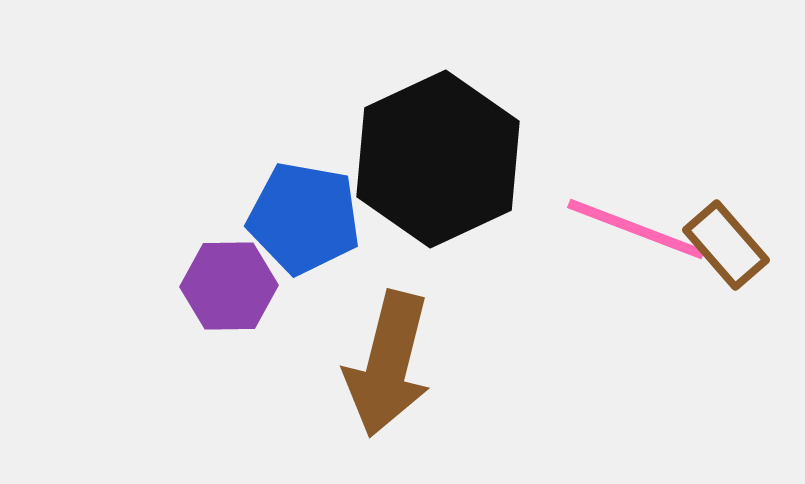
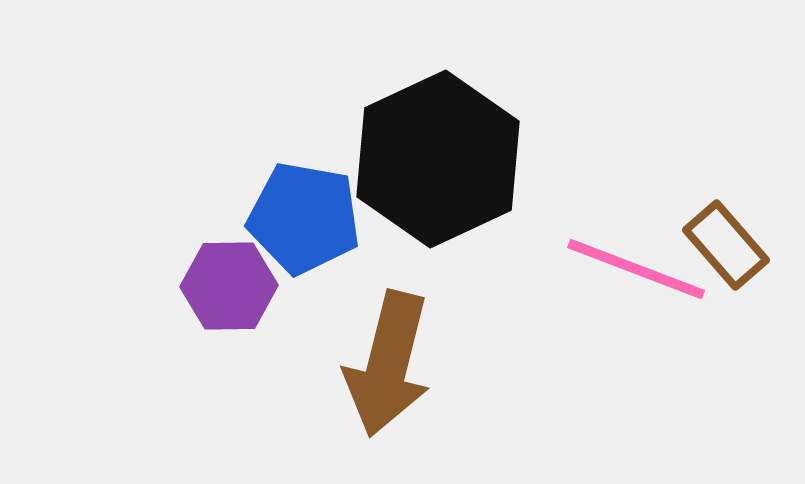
pink line: moved 40 px down
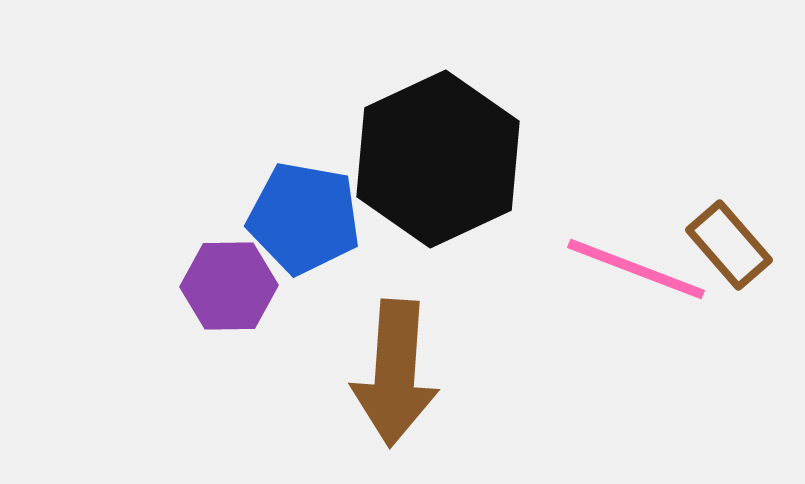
brown rectangle: moved 3 px right
brown arrow: moved 7 px right, 9 px down; rotated 10 degrees counterclockwise
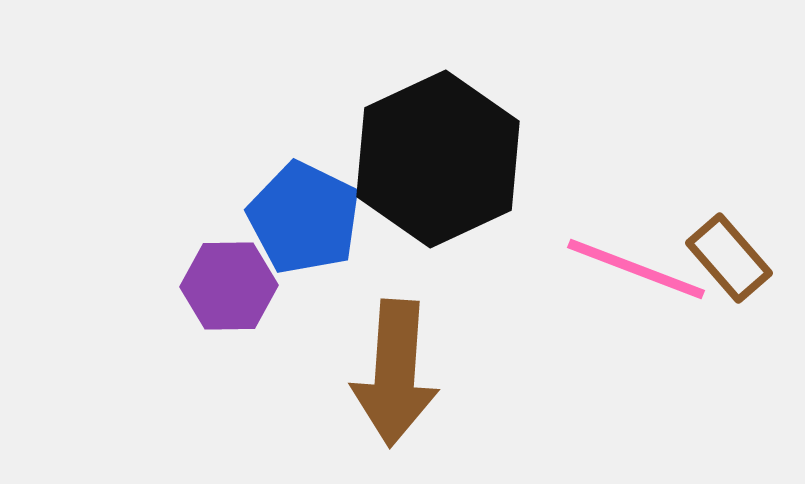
blue pentagon: rotated 16 degrees clockwise
brown rectangle: moved 13 px down
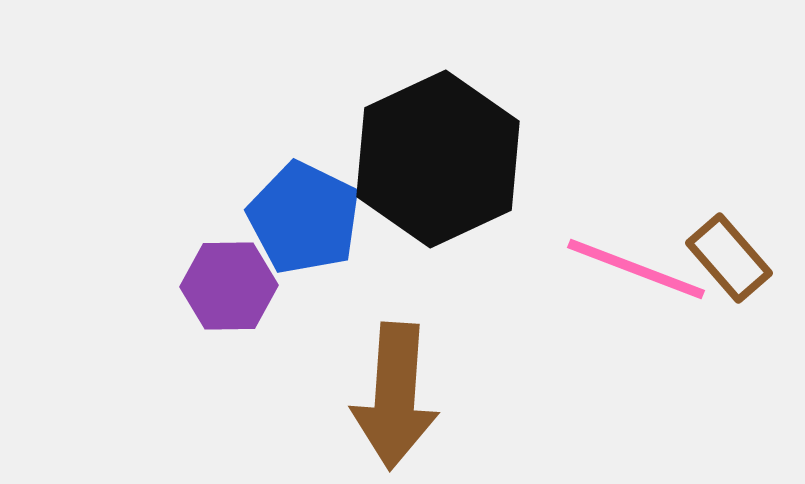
brown arrow: moved 23 px down
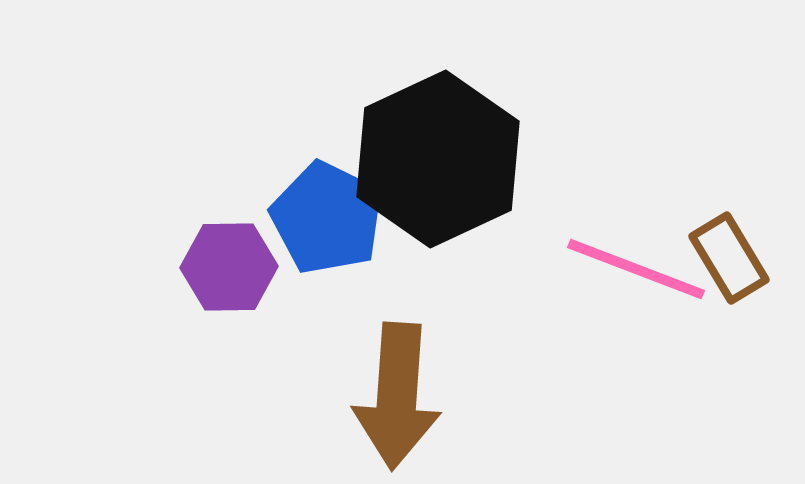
blue pentagon: moved 23 px right
brown rectangle: rotated 10 degrees clockwise
purple hexagon: moved 19 px up
brown arrow: moved 2 px right
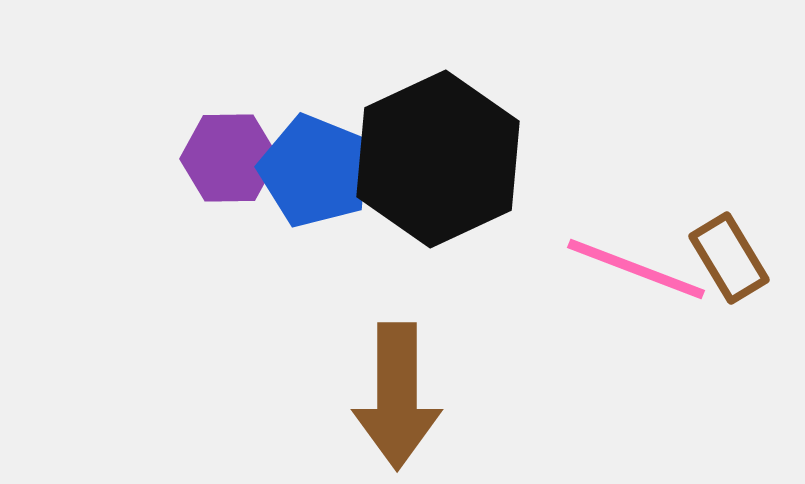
blue pentagon: moved 12 px left, 47 px up; rotated 4 degrees counterclockwise
purple hexagon: moved 109 px up
brown arrow: rotated 4 degrees counterclockwise
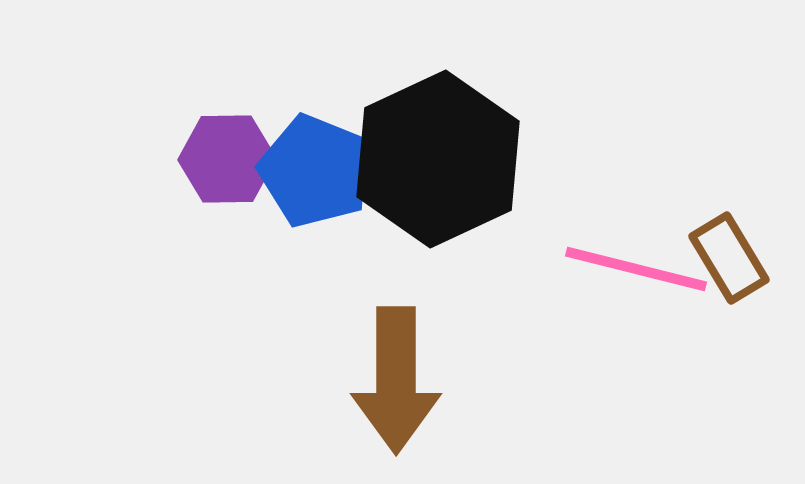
purple hexagon: moved 2 px left, 1 px down
pink line: rotated 7 degrees counterclockwise
brown arrow: moved 1 px left, 16 px up
